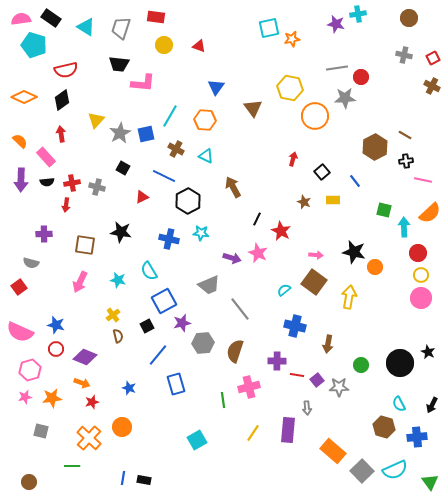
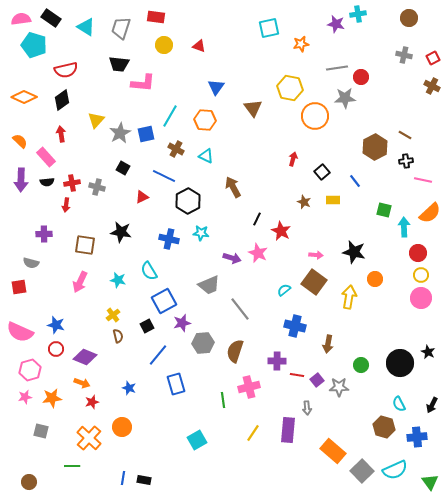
orange star at (292, 39): moved 9 px right, 5 px down
orange circle at (375, 267): moved 12 px down
red square at (19, 287): rotated 28 degrees clockwise
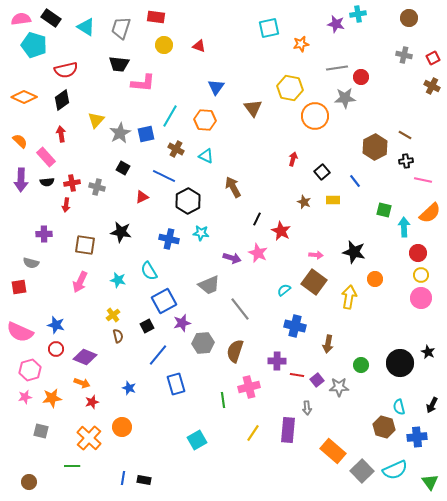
cyan semicircle at (399, 404): moved 3 px down; rotated 14 degrees clockwise
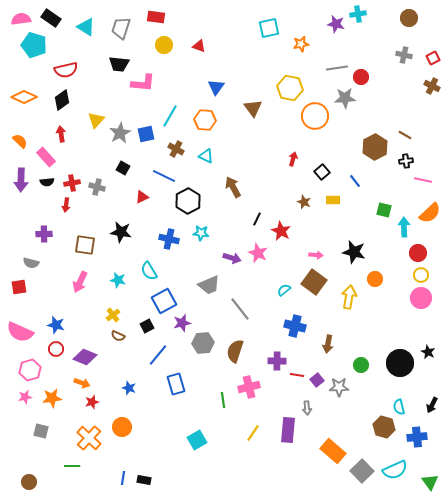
brown semicircle at (118, 336): rotated 128 degrees clockwise
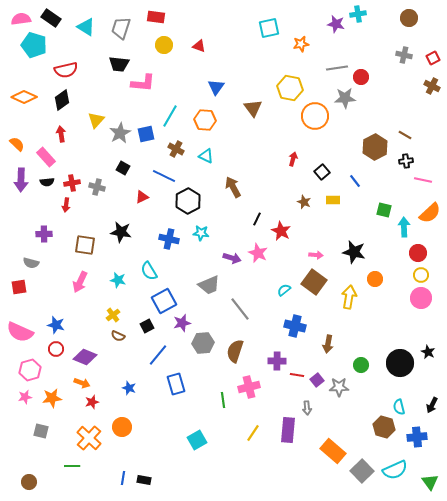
orange semicircle at (20, 141): moved 3 px left, 3 px down
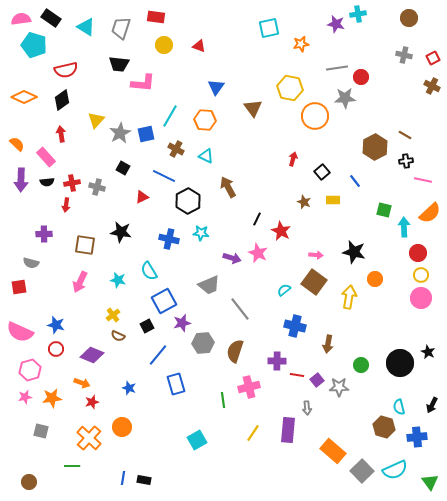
brown arrow at (233, 187): moved 5 px left
purple diamond at (85, 357): moved 7 px right, 2 px up
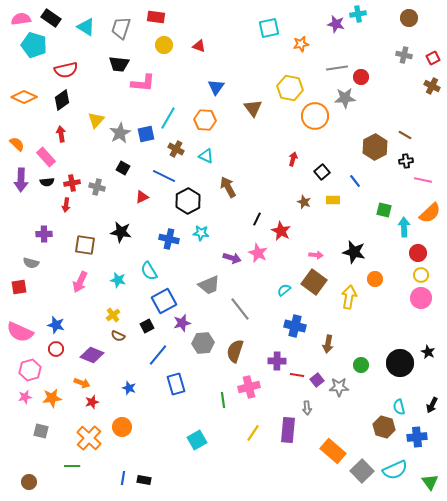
cyan line at (170, 116): moved 2 px left, 2 px down
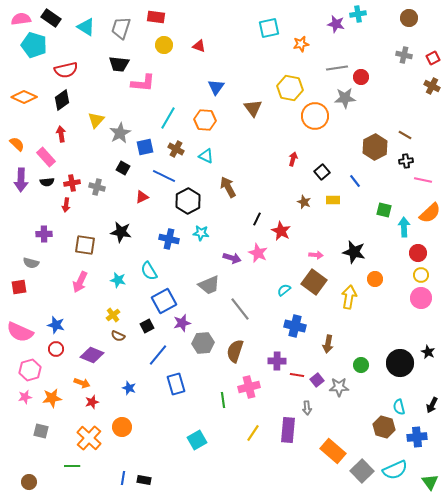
blue square at (146, 134): moved 1 px left, 13 px down
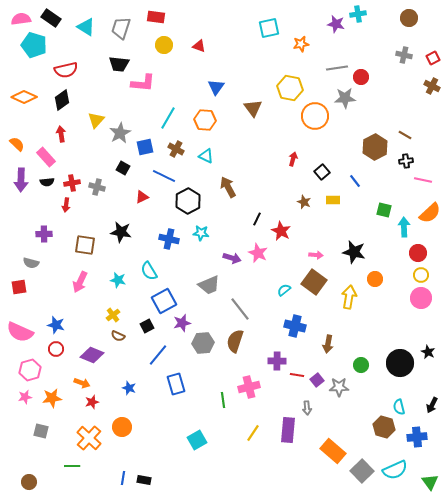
brown semicircle at (235, 351): moved 10 px up
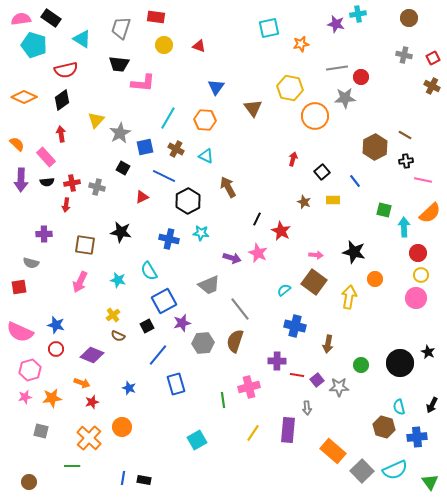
cyan triangle at (86, 27): moved 4 px left, 12 px down
pink circle at (421, 298): moved 5 px left
